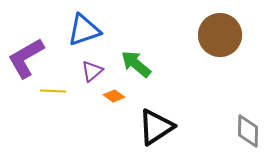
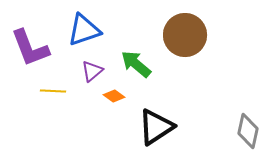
brown circle: moved 35 px left
purple L-shape: moved 4 px right, 10 px up; rotated 81 degrees counterclockwise
gray diamond: rotated 12 degrees clockwise
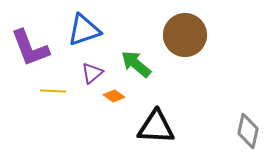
purple triangle: moved 2 px down
black triangle: rotated 36 degrees clockwise
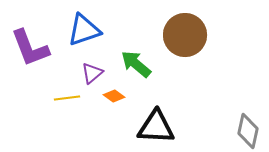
yellow line: moved 14 px right, 7 px down; rotated 10 degrees counterclockwise
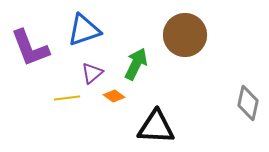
green arrow: rotated 76 degrees clockwise
gray diamond: moved 28 px up
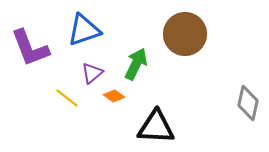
brown circle: moved 1 px up
yellow line: rotated 45 degrees clockwise
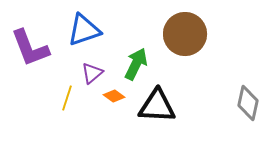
yellow line: rotated 70 degrees clockwise
black triangle: moved 1 px right, 21 px up
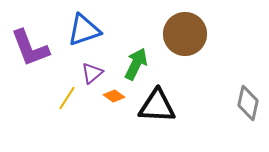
yellow line: rotated 15 degrees clockwise
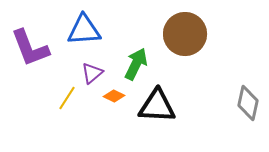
blue triangle: rotated 15 degrees clockwise
orange diamond: rotated 10 degrees counterclockwise
